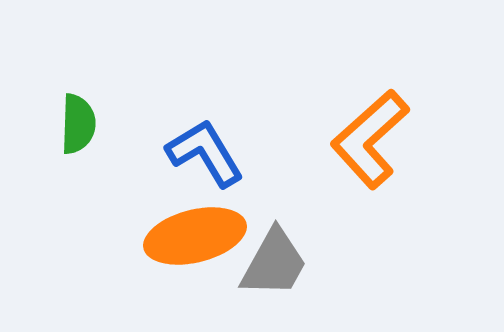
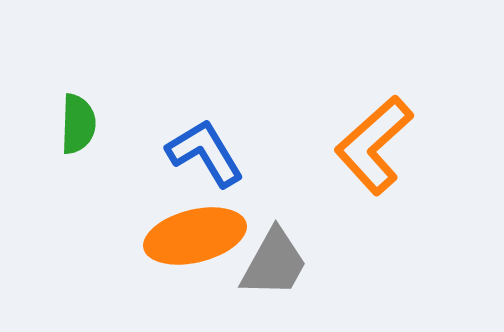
orange L-shape: moved 4 px right, 6 px down
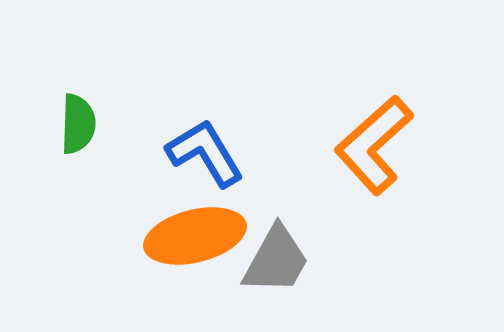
gray trapezoid: moved 2 px right, 3 px up
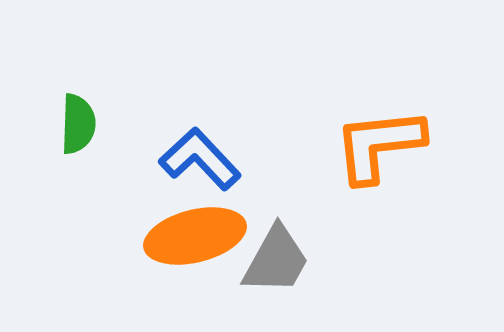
orange L-shape: moved 5 px right; rotated 36 degrees clockwise
blue L-shape: moved 5 px left, 6 px down; rotated 12 degrees counterclockwise
